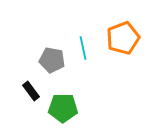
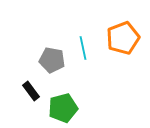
green pentagon: rotated 16 degrees counterclockwise
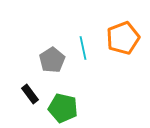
gray pentagon: rotated 30 degrees clockwise
black rectangle: moved 1 px left, 3 px down
green pentagon: rotated 28 degrees clockwise
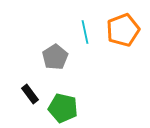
orange pentagon: moved 8 px up
cyan line: moved 2 px right, 16 px up
gray pentagon: moved 3 px right, 3 px up
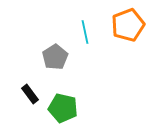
orange pentagon: moved 5 px right, 5 px up
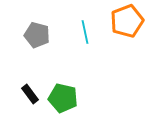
orange pentagon: moved 1 px left, 4 px up
gray pentagon: moved 18 px left, 22 px up; rotated 25 degrees counterclockwise
green pentagon: moved 10 px up
